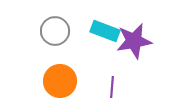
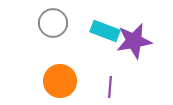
gray circle: moved 2 px left, 8 px up
purple line: moved 2 px left
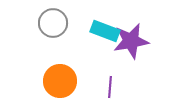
purple star: moved 3 px left
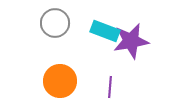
gray circle: moved 2 px right
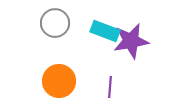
orange circle: moved 1 px left
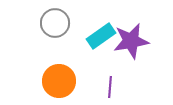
cyan rectangle: moved 4 px left, 5 px down; rotated 56 degrees counterclockwise
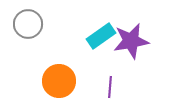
gray circle: moved 27 px left, 1 px down
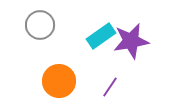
gray circle: moved 12 px right, 1 px down
purple line: rotated 30 degrees clockwise
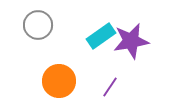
gray circle: moved 2 px left
